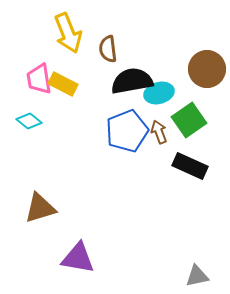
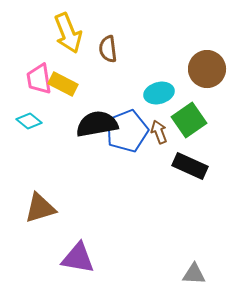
black semicircle: moved 35 px left, 43 px down
gray triangle: moved 3 px left, 2 px up; rotated 15 degrees clockwise
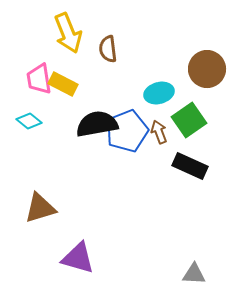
purple triangle: rotated 6 degrees clockwise
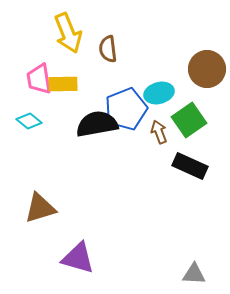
yellow rectangle: rotated 28 degrees counterclockwise
blue pentagon: moved 1 px left, 22 px up
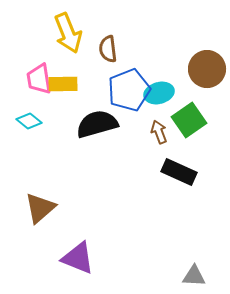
blue pentagon: moved 3 px right, 19 px up
black semicircle: rotated 6 degrees counterclockwise
black rectangle: moved 11 px left, 6 px down
brown triangle: rotated 24 degrees counterclockwise
purple triangle: rotated 6 degrees clockwise
gray triangle: moved 2 px down
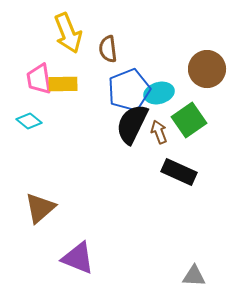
black semicircle: moved 35 px right; rotated 48 degrees counterclockwise
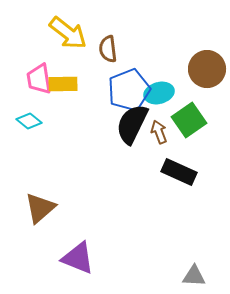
yellow arrow: rotated 30 degrees counterclockwise
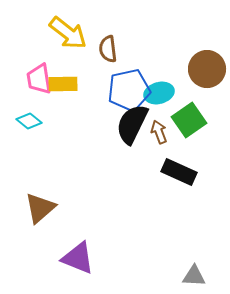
blue pentagon: rotated 9 degrees clockwise
